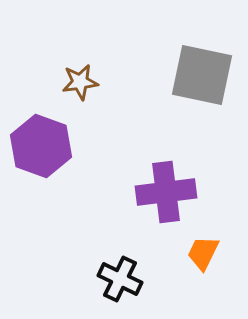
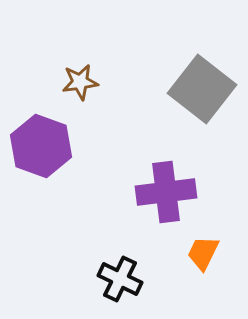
gray square: moved 14 px down; rotated 26 degrees clockwise
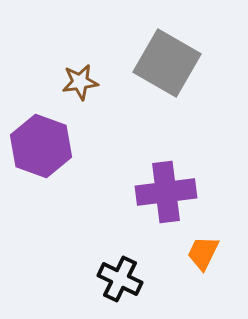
gray square: moved 35 px left, 26 px up; rotated 8 degrees counterclockwise
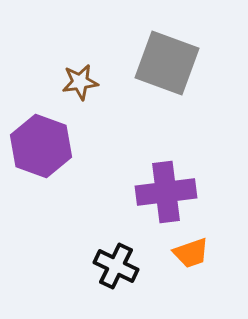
gray square: rotated 10 degrees counterclockwise
orange trapezoid: moved 12 px left; rotated 135 degrees counterclockwise
black cross: moved 4 px left, 13 px up
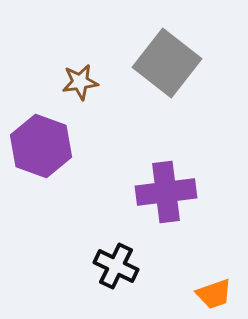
gray square: rotated 18 degrees clockwise
orange trapezoid: moved 23 px right, 41 px down
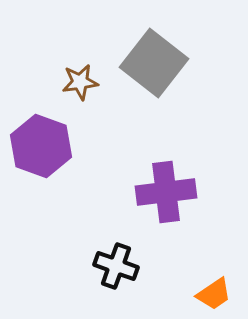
gray square: moved 13 px left
black cross: rotated 6 degrees counterclockwise
orange trapezoid: rotated 15 degrees counterclockwise
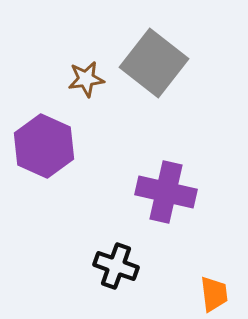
brown star: moved 6 px right, 3 px up
purple hexagon: moved 3 px right; rotated 4 degrees clockwise
purple cross: rotated 20 degrees clockwise
orange trapezoid: rotated 63 degrees counterclockwise
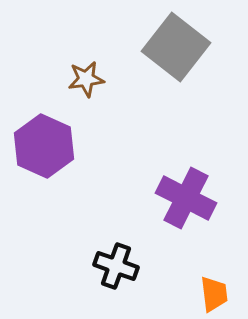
gray square: moved 22 px right, 16 px up
purple cross: moved 20 px right, 6 px down; rotated 14 degrees clockwise
